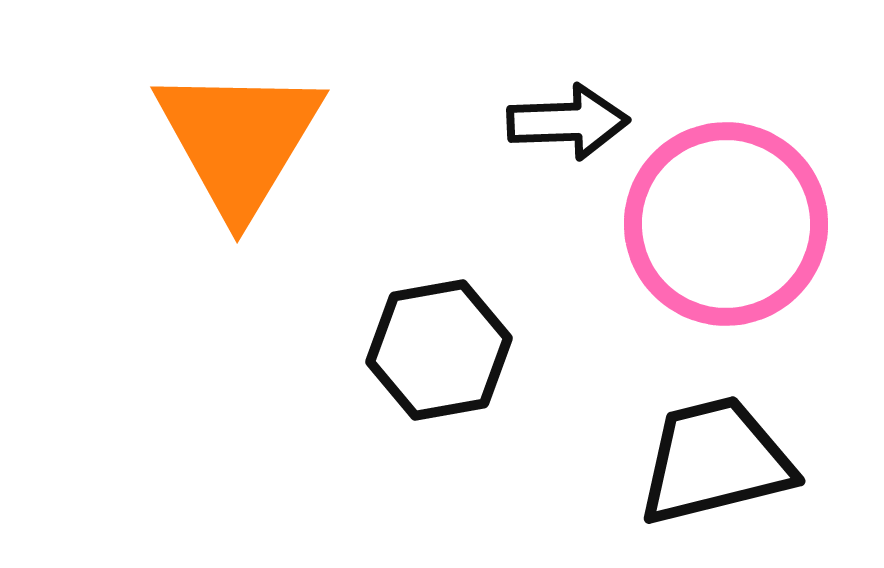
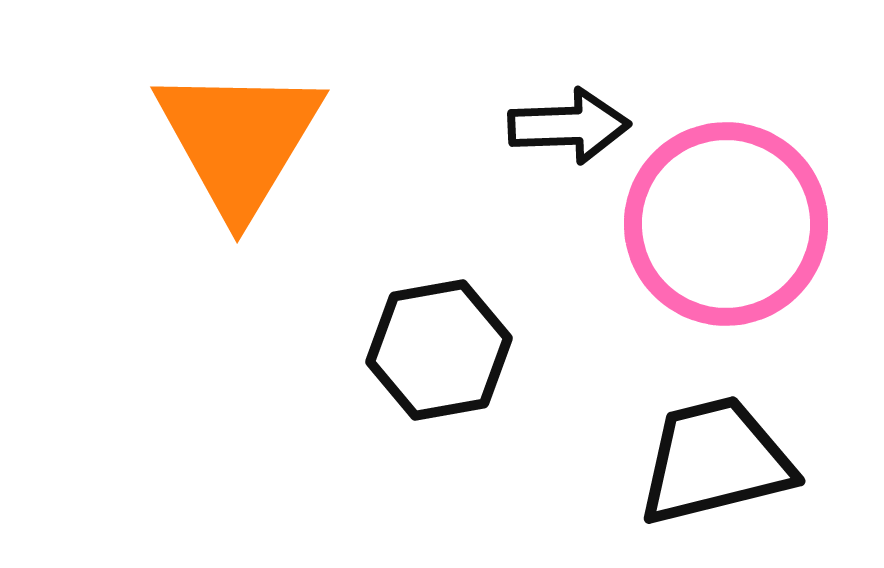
black arrow: moved 1 px right, 4 px down
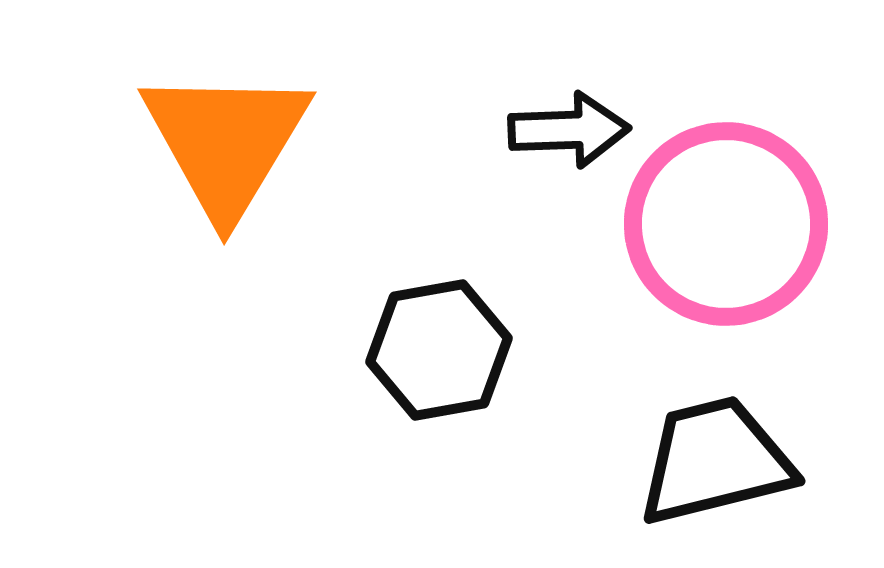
black arrow: moved 4 px down
orange triangle: moved 13 px left, 2 px down
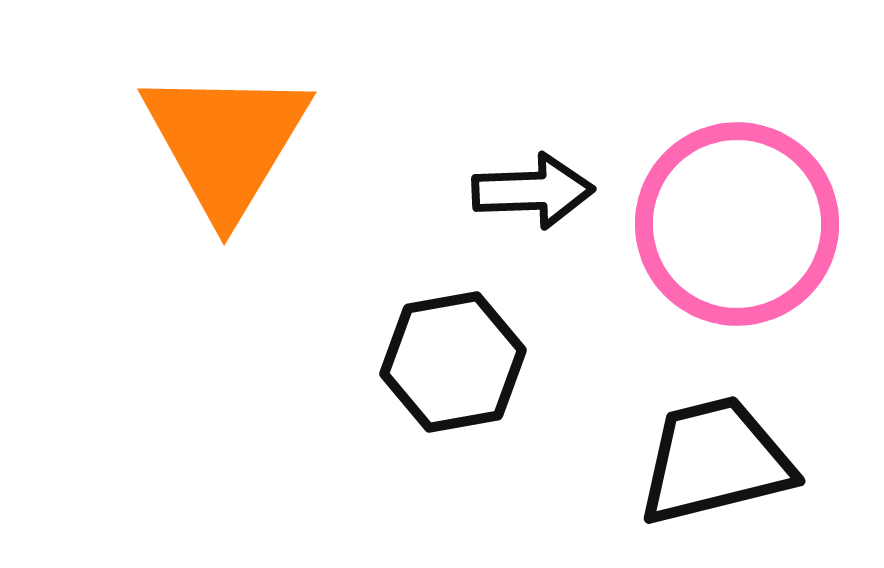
black arrow: moved 36 px left, 61 px down
pink circle: moved 11 px right
black hexagon: moved 14 px right, 12 px down
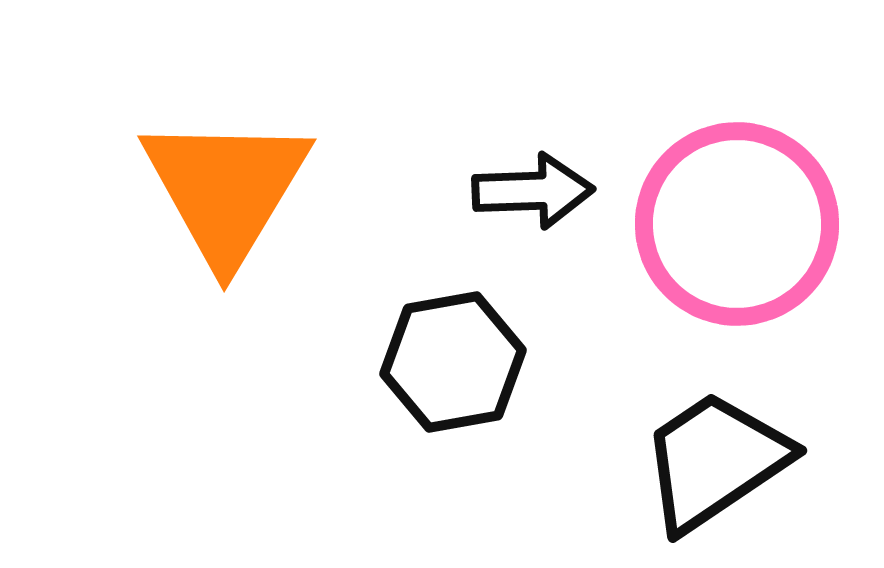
orange triangle: moved 47 px down
black trapezoid: rotated 20 degrees counterclockwise
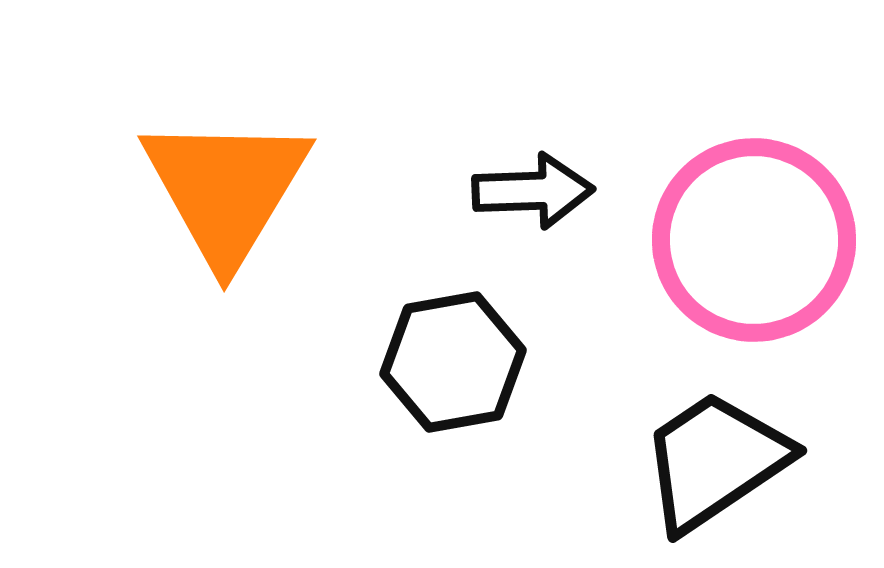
pink circle: moved 17 px right, 16 px down
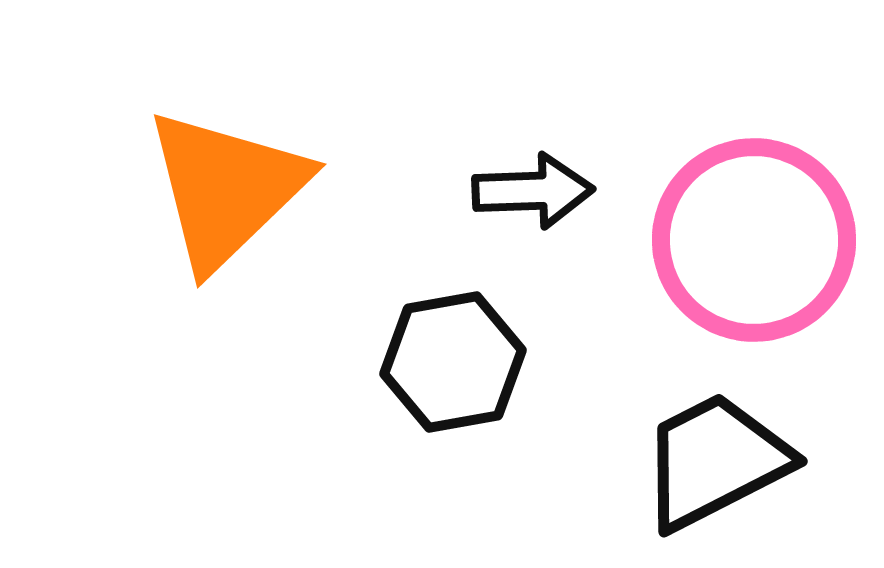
orange triangle: rotated 15 degrees clockwise
black trapezoid: rotated 7 degrees clockwise
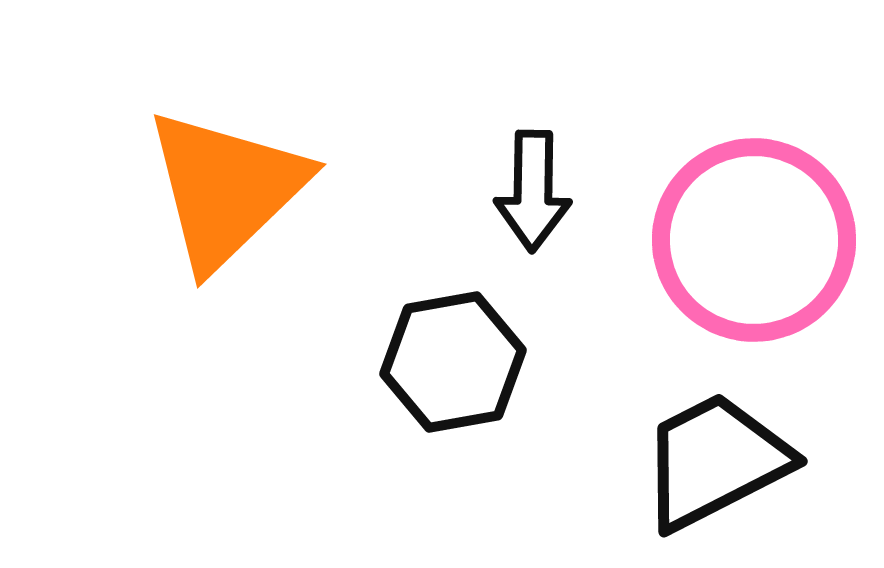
black arrow: rotated 93 degrees clockwise
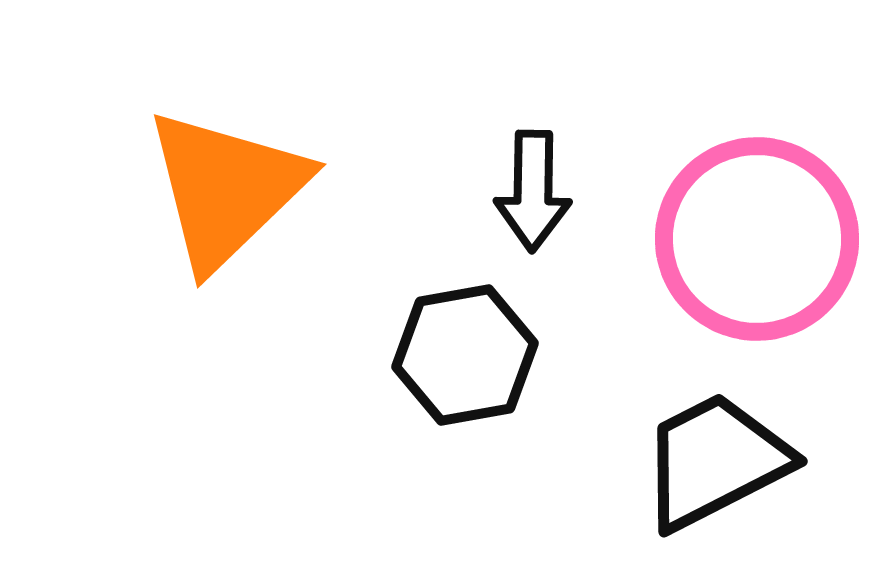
pink circle: moved 3 px right, 1 px up
black hexagon: moved 12 px right, 7 px up
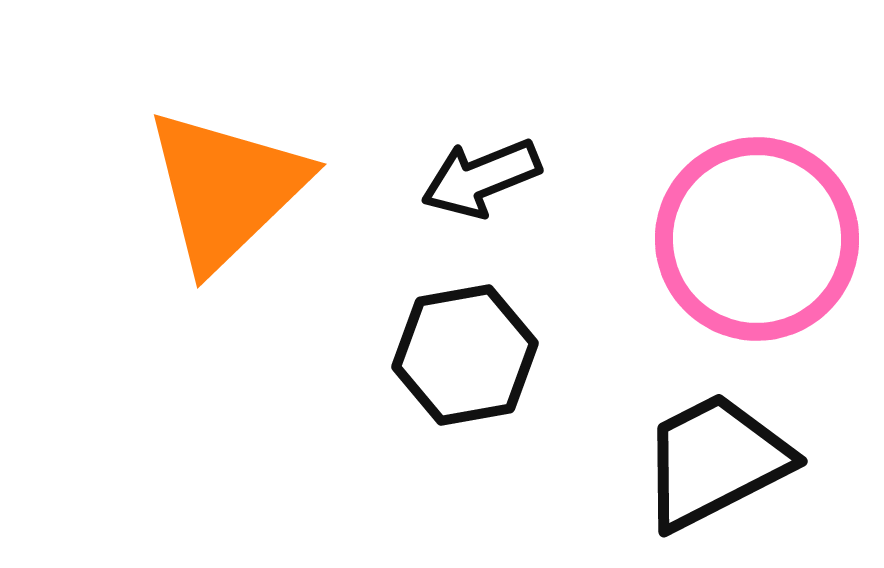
black arrow: moved 52 px left, 13 px up; rotated 67 degrees clockwise
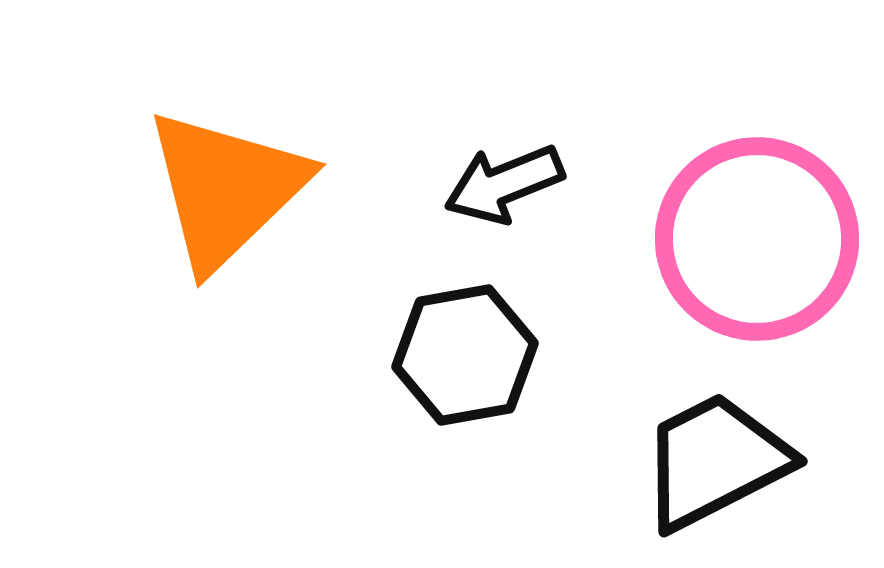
black arrow: moved 23 px right, 6 px down
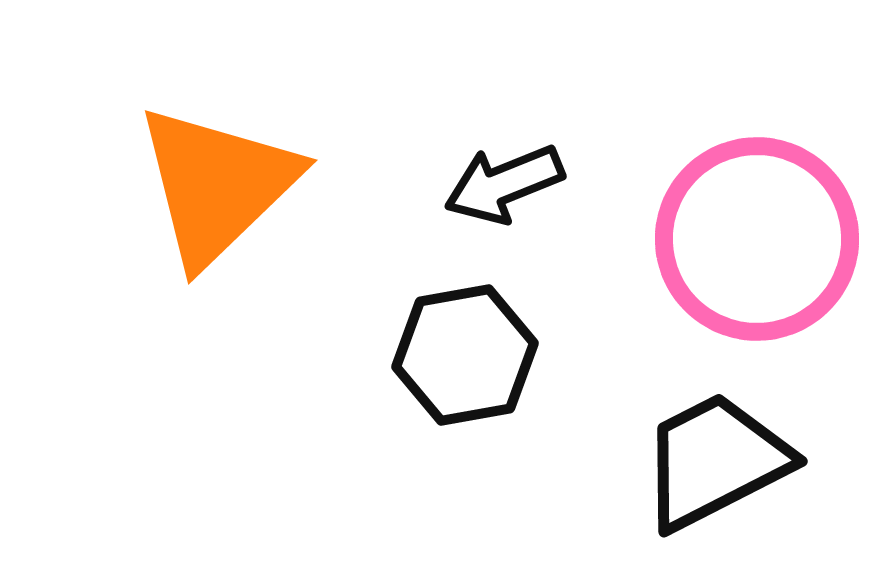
orange triangle: moved 9 px left, 4 px up
